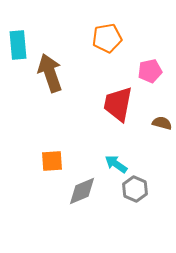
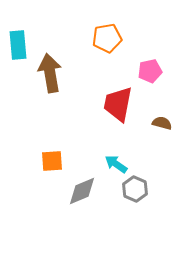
brown arrow: rotated 9 degrees clockwise
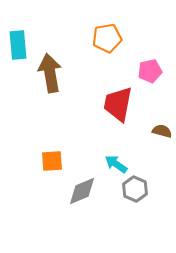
brown semicircle: moved 8 px down
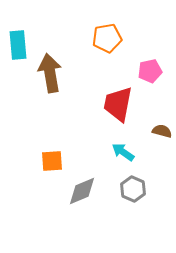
cyan arrow: moved 7 px right, 12 px up
gray hexagon: moved 2 px left
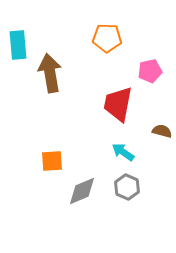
orange pentagon: rotated 12 degrees clockwise
gray hexagon: moved 6 px left, 2 px up
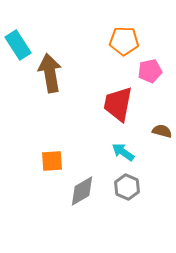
orange pentagon: moved 17 px right, 3 px down
cyan rectangle: rotated 28 degrees counterclockwise
gray diamond: rotated 8 degrees counterclockwise
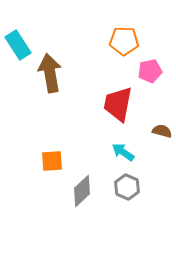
gray diamond: rotated 12 degrees counterclockwise
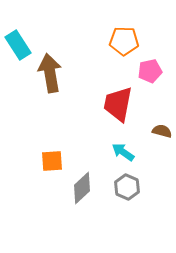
gray diamond: moved 3 px up
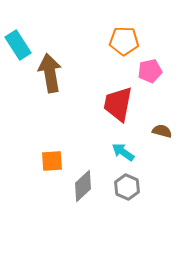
gray diamond: moved 1 px right, 2 px up
